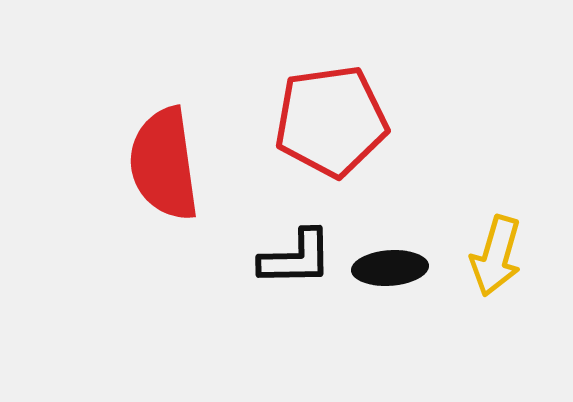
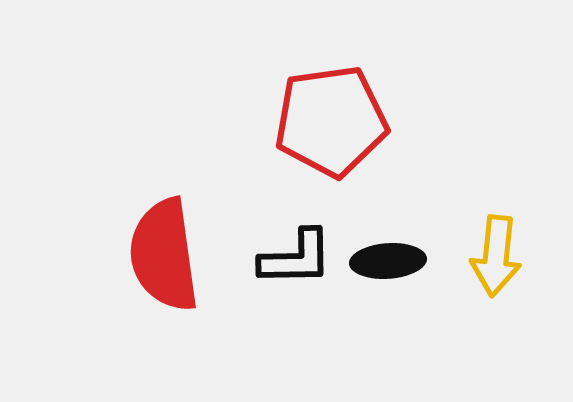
red semicircle: moved 91 px down
yellow arrow: rotated 10 degrees counterclockwise
black ellipse: moved 2 px left, 7 px up
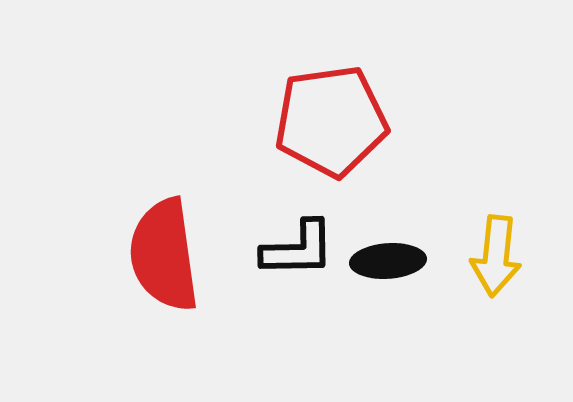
black L-shape: moved 2 px right, 9 px up
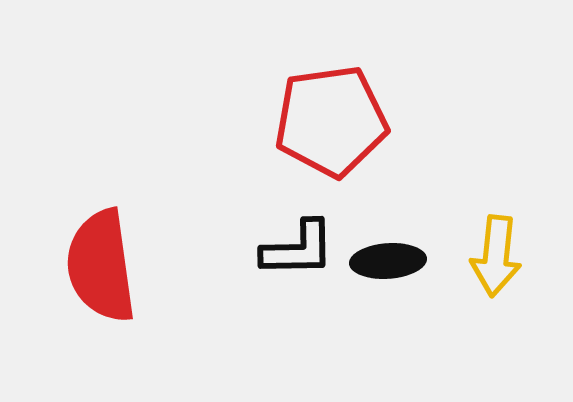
red semicircle: moved 63 px left, 11 px down
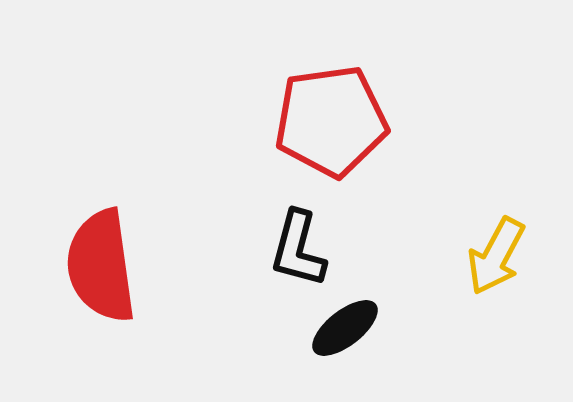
black L-shape: rotated 106 degrees clockwise
yellow arrow: rotated 22 degrees clockwise
black ellipse: moved 43 px left, 67 px down; rotated 34 degrees counterclockwise
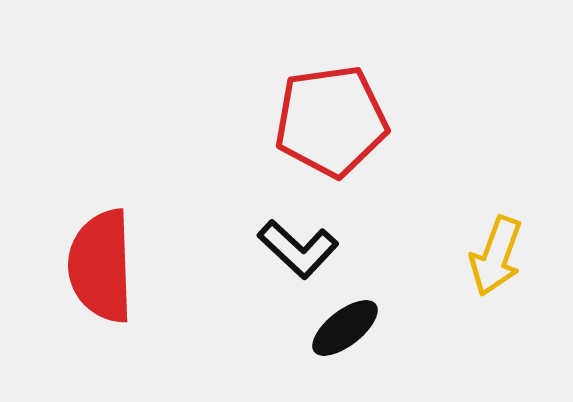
black L-shape: rotated 62 degrees counterclockwise
yellow arrow: rotated 8 degrees counterclockwise
red semicircle: rotated 6 degrees clockwise
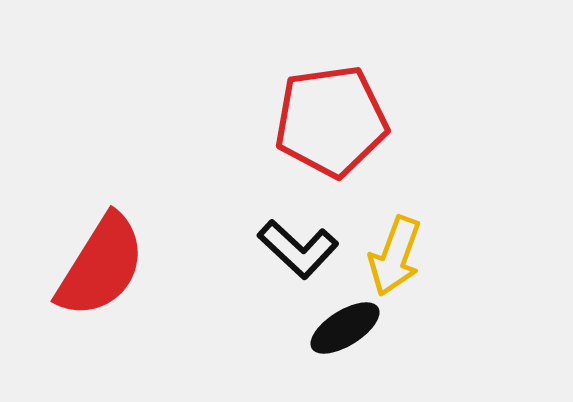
yellow arrow: moved 101 px left
red semicircle: rotated 146 degrees counterclockwise
black ellipse: rotated 6 degrees clockwise
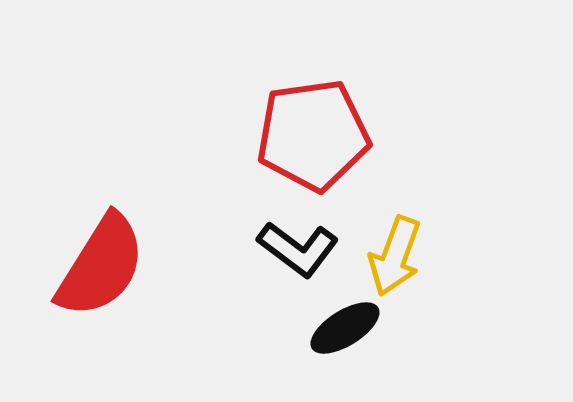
red pentagon: moved 18 px left, 14 px down
black L-shape: rotated 6 degrees counterclockwise
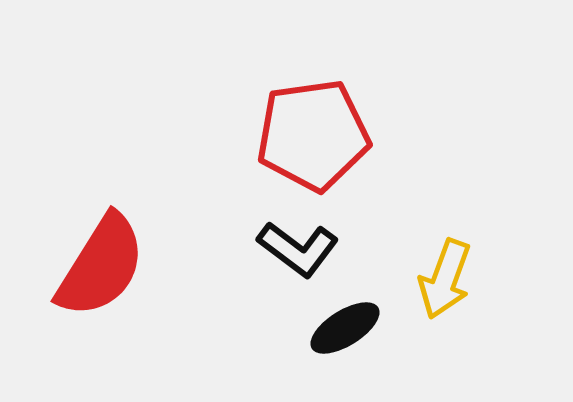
yellow arrow: moved 50 px right, 23 px down
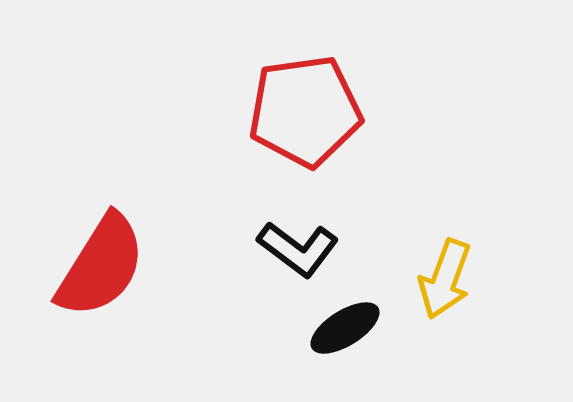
red pentagon: moved 8 px left, 24 px up
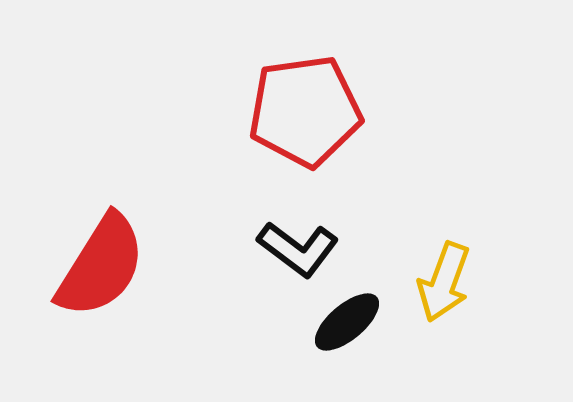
yellow arrow: moved 1 px left, 3 px down
black ellipse: moved 2 px right, 6 px up; rotated 8 degrees counterclockwise
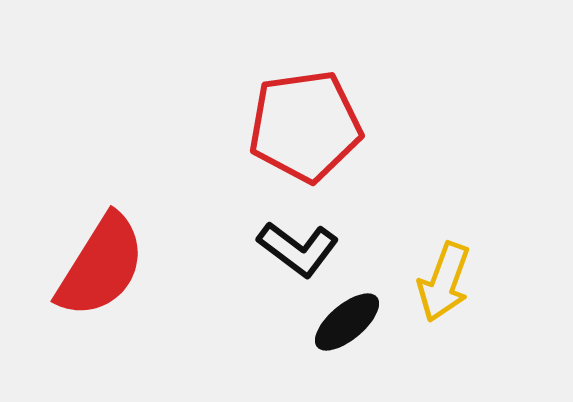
red pentagon: moved 15 px down
